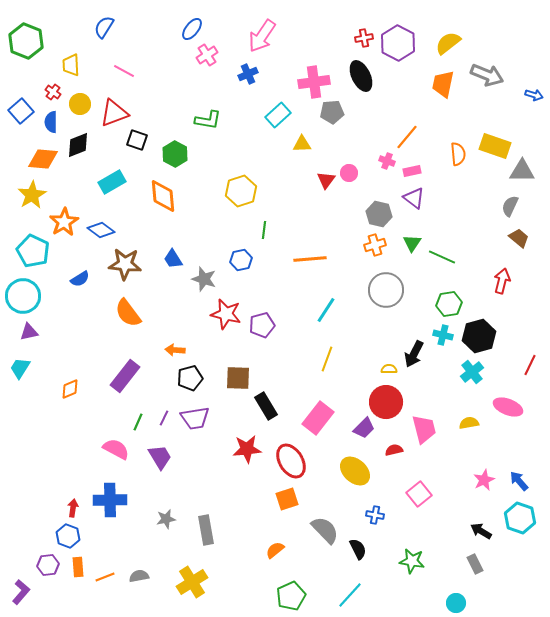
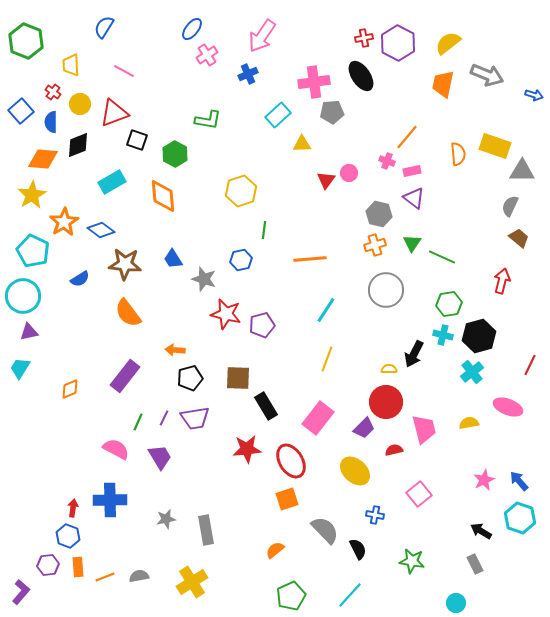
black ellipse at (361, 76): rotated 8 degrees counterclockwise
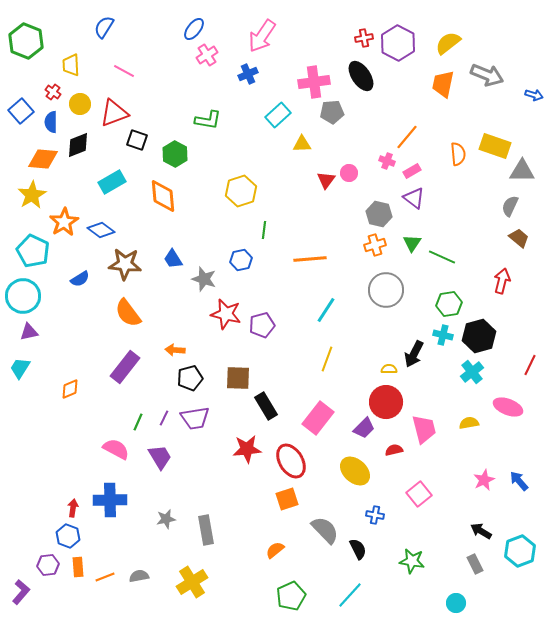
blue ellipse at (192, 29): moved 2 px right
pink rectangle at (412, 171): rotated 18 degrees counterclockwise
purple rectangle at (125, 376): moved 9 px up
cyan hexagon at (520, 518): moved 33 px down; rotated 20 degrees clockwise
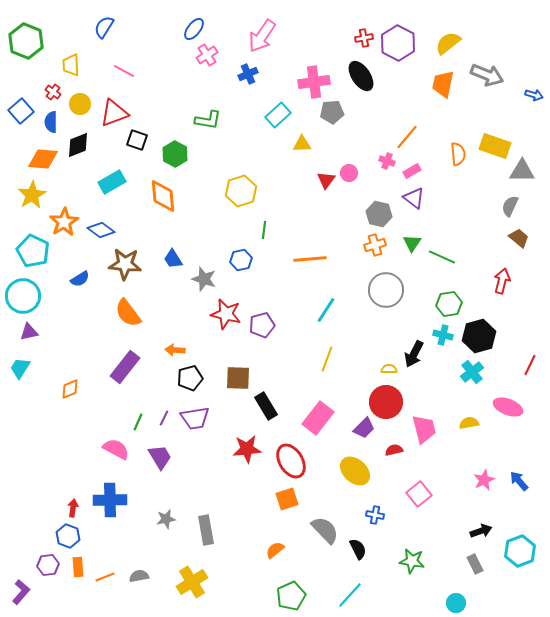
black arrow at (481, 531): rotated 130 degrees clockwise
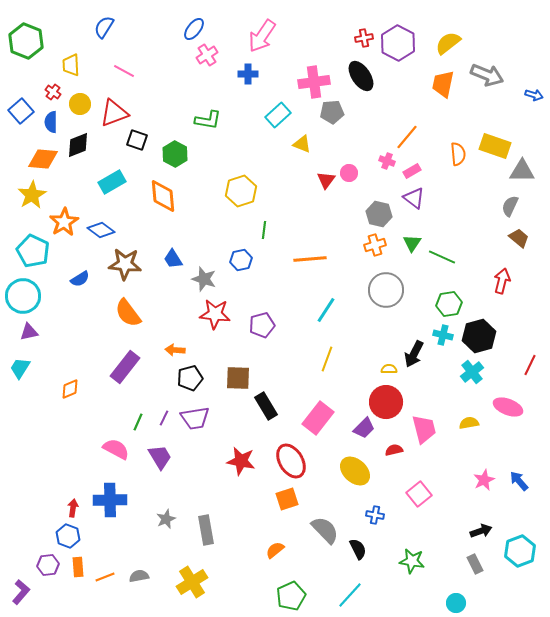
blue cross at (248, 74): rotated 24 degrees clockwise
yellow triangle at (302, 144): rotated 24 degrees clockwise
red star at (226, 314): moved 11 px left; rotated 8 degrees counterclockwise
red star at (247, 449): moved 6 px left, 12 px down; rotated 16 degrees clockwise
gray star at (166, 519): rotated 12 degrees counterclockwise
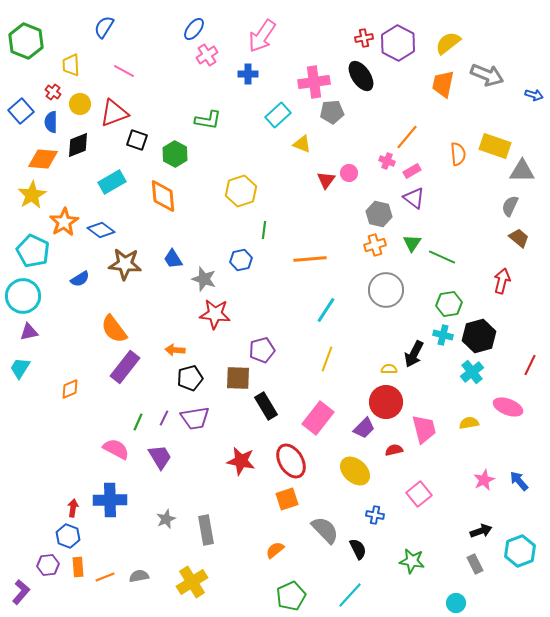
orange semicircle at (128, 313): moved 14 px left, 16 px down
purple pentagon at (262, 325): moved 25 px down
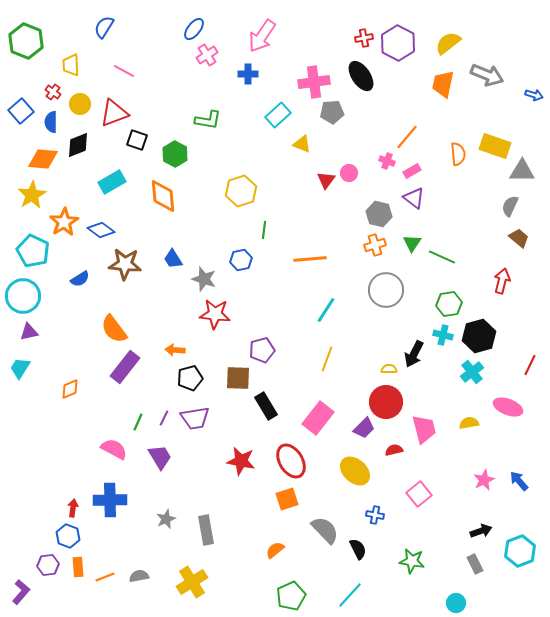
pink semicircle at (116, 449): moved 2 px left
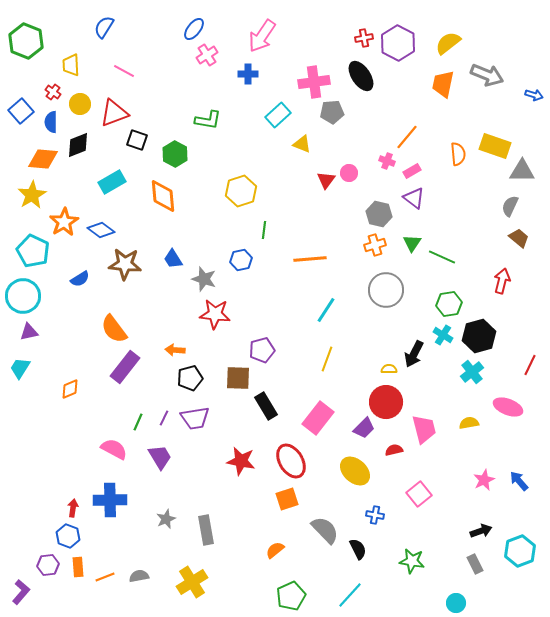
cyan cross at (443, 335): rotated 18 degrees clockwise
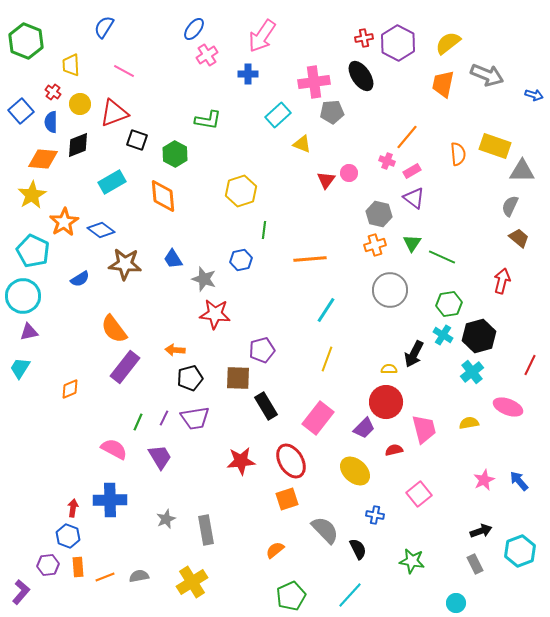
gray circle at (386, 290): moved 4 px right
red star at (241, 461): rotated 16 degrees counterclockwise
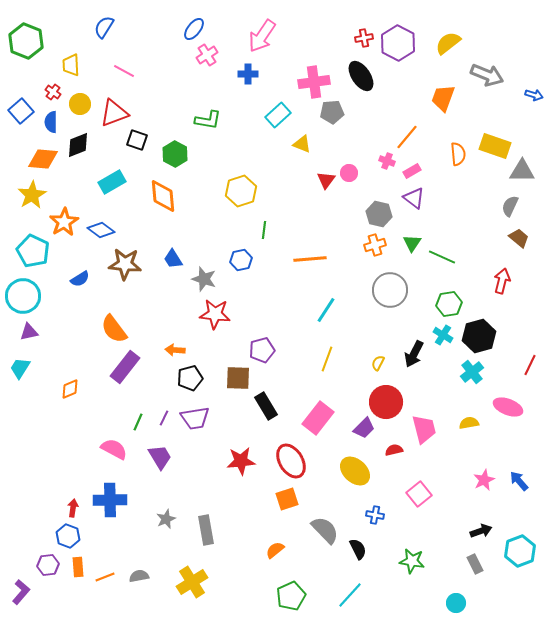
orange trapezoid at (443, 84): moved 14 px down; rotated 8 degrees clockwise
yellow semicircle at (389, 369): moved 11 px left, 6 px up; rotated 63 degrees counterclockwise
